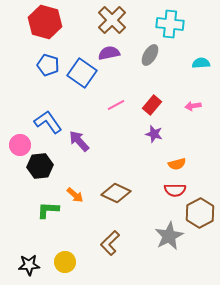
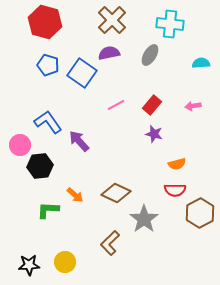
gray star: moved 25 px left, 17 px up; rotated 8 degrees counterclockwise
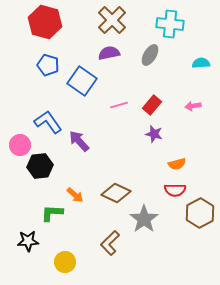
blue square: moved 8 px down
pink line: moved 3 px right; rotated 12 degrees clockwise
green L-shape: moved 4 px right, 3 px down
black star: moved 1 px left, 24 px up
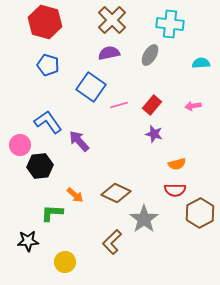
blue square: moved 9 px right, 6 px down
brown L-shape: moved 2 px right, 1 px up
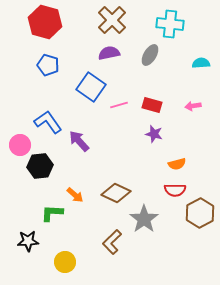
red rectangle: rotated 66 degrees clockwise
